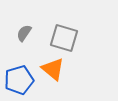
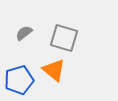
gray semicircle: rotated 18 degrees clockwise
orange triangle: moved 1 px right, 1 px down
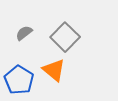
gray square: moved 1 px right, 1 px up; rotated 28 degrees clockwise
blue pentagon: rotated 24 degrees counterclockwise
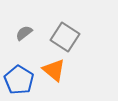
gray square: rotated 12 degrees counterclockwise
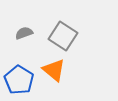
gray semicircle: rotated 18 degrees clockwise
gray square: moved 2 px left, 1 px up
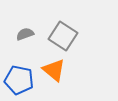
gray semicircle: moved 1 px right, 1 px down
blue pentagon: rotated 20 degrees counterclockwise
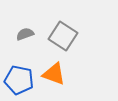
orange triangle: moved 4 px down; rotated 20 degrees counterclockwise
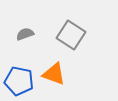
gray square: moved 8 px right, 1 px up
blue pentagon: moved 1 px down
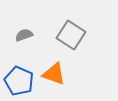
gray semicircle: moved 1 px left, 1 px down
blue pentagon: rotated 12 degrees clockwise
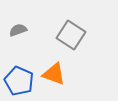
gray semicircle: moved 6 px left, 5 px up
